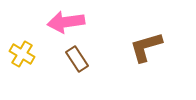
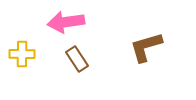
yellow cross: rotated 30 degrees counterclockwise
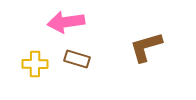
yellow cross: moved 13 px right, 10 px down
brown rectangle: rotated 40 degrees counterclockwise
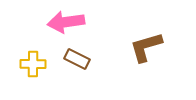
brown rectangle: rotated 10 degrees clockwise
yellow cross: moved 2 px left
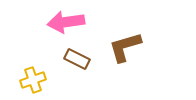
brown L-shape: moved 21 px left
yellow cross: moved 16 px down; rotated 20 degrees counterclockwise
